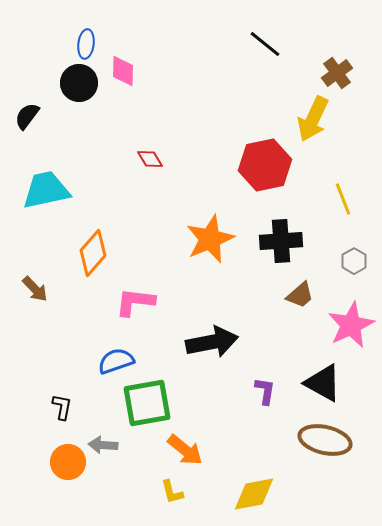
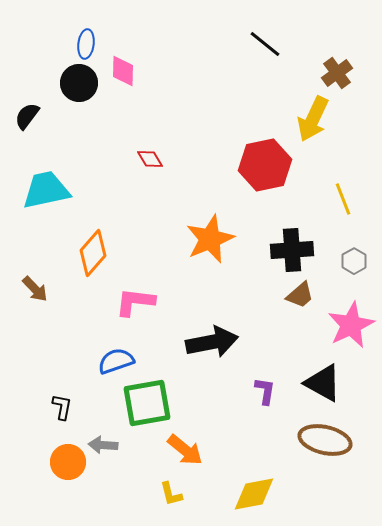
black cross: moved 11 px right, 9 px down
yellow L-shape: moved 1 px left, 2 px down
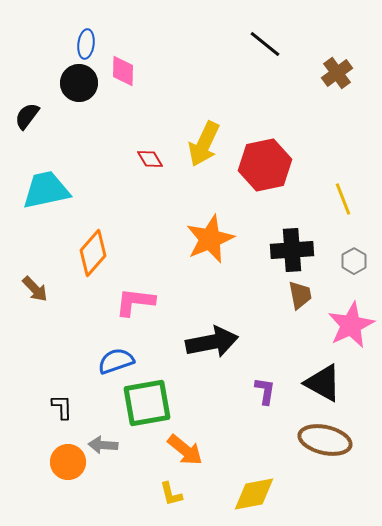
yellow arrow: moved 109 px left, 25 px down
brown trapezoid: rotated 60 degrees counterclockwise
black L-shape: rotated 12 degrees counterclockwise
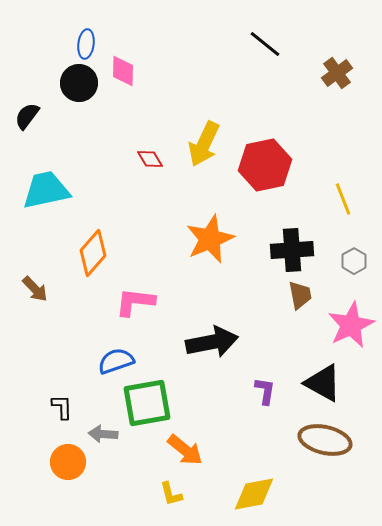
gray arrow: moved 11 px up
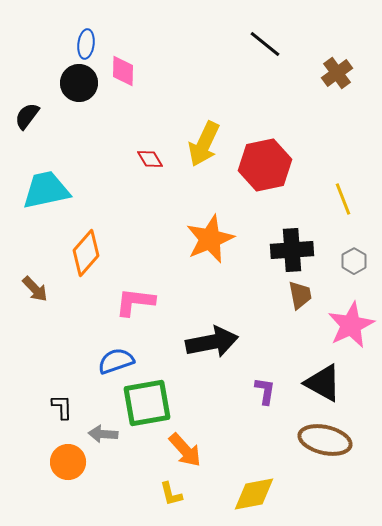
orange diamond: moved 7 px left
orange arrow: rotated 9 degrees clockwise
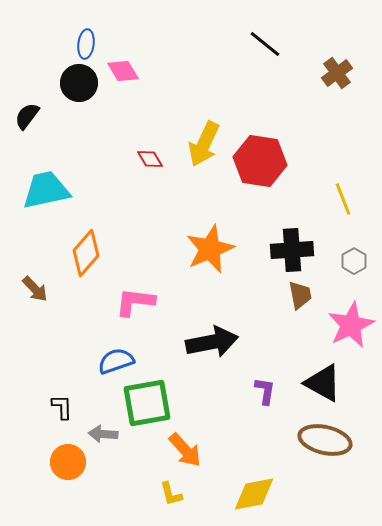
pink diamond: rotated 32 degrees counterclockwise
red hexagon: moved 5 px left, 4 px up; rotated 21 degrees clockwise
orange star: moved 10 px down
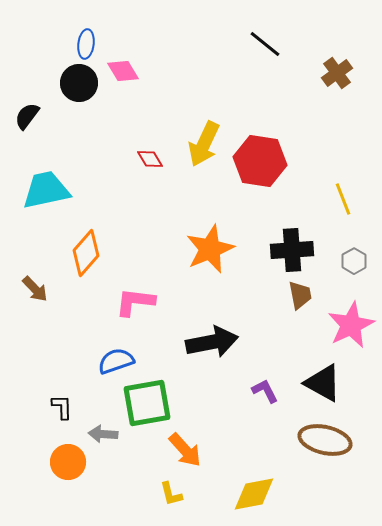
purple L-shape: rotated 36 degrees counterclockwise
